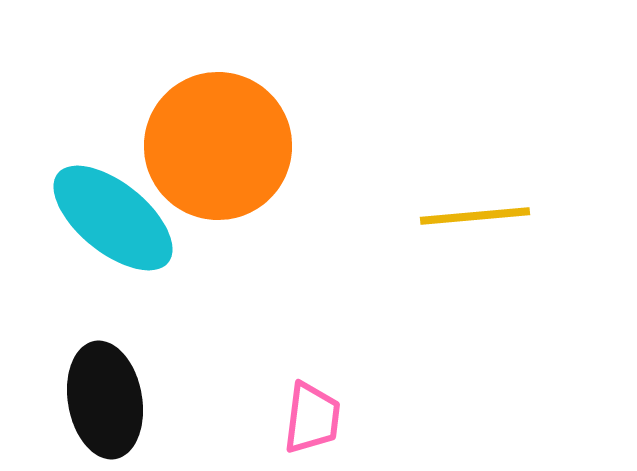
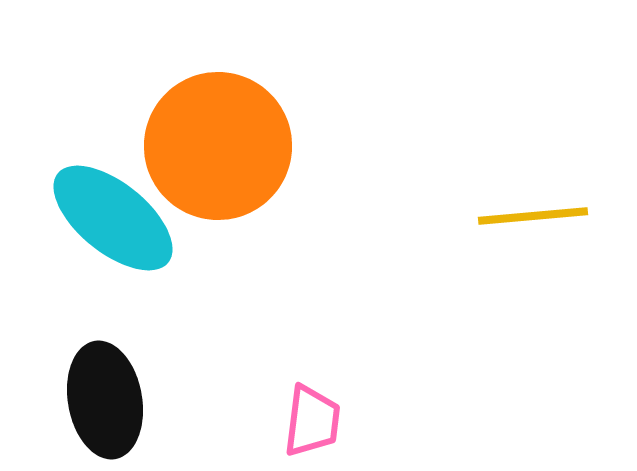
yellow line: moved 58 px right
pink trapezoid: moved 3 px down
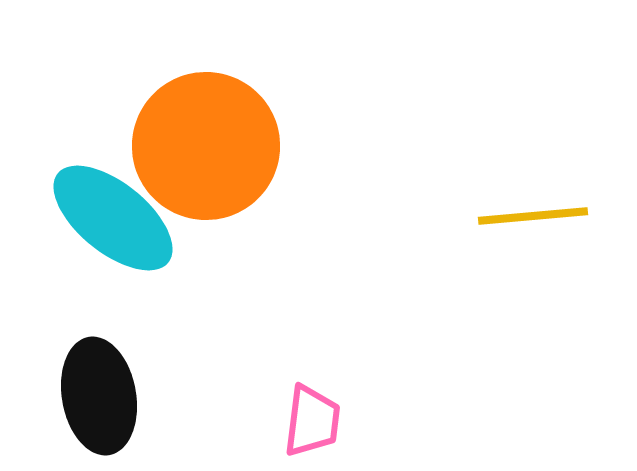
orange circle: moved 12 px left
black ellipse: moved 6 px left, 4 px up
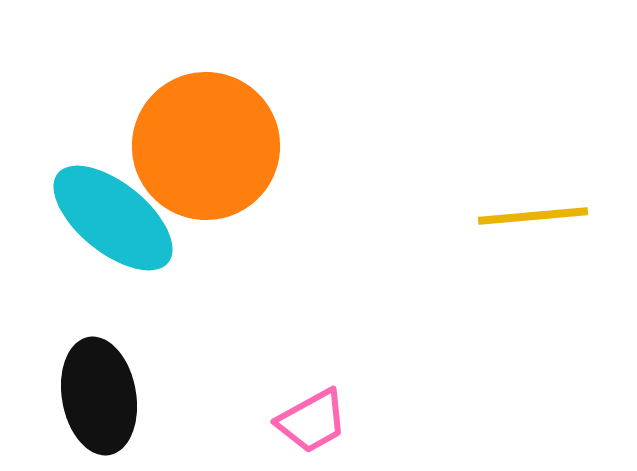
pink trapezoid: rotated 54 degrees clockwise
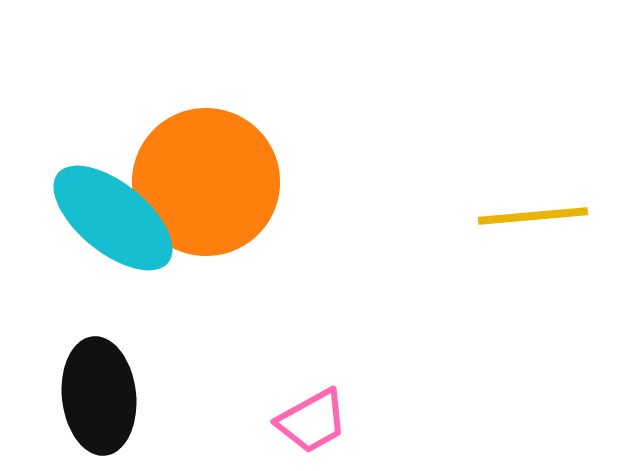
orange circle: moved 36 px down
black ellipse: rotated 4 degrees clockwise
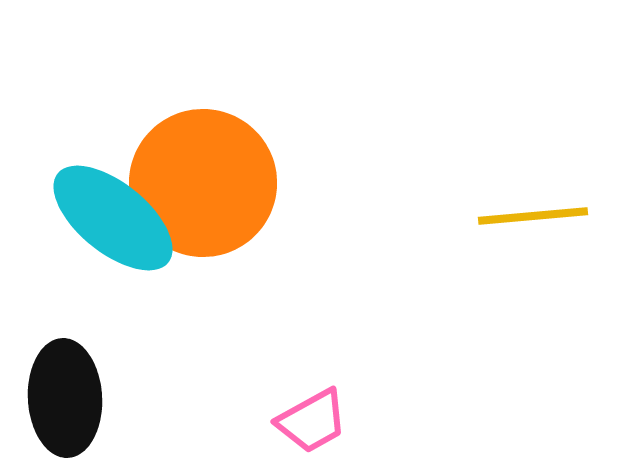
orange circle: moved 3 px left, 1 px down
black ellipse: moved 34 px left, 2 px down; rotated 3 degrees clockwise
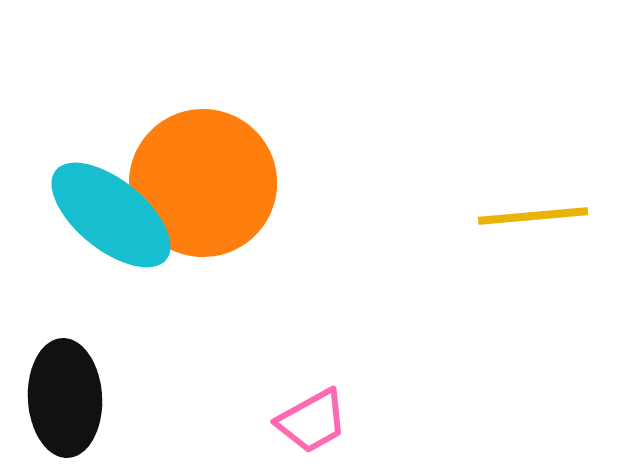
cyan ellipse: moved 2 px left, 3 px up
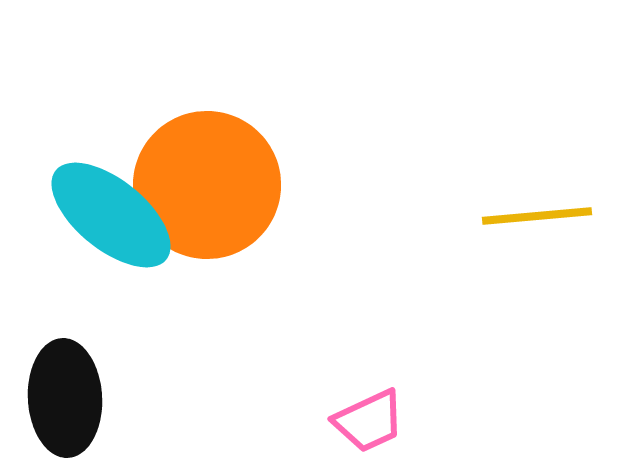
orange circle: moved 4 px right, 2 px down
yellow line: moved 4 px right
pink trapezoid: moved 57 px right; rotated 4 degrees clockwise
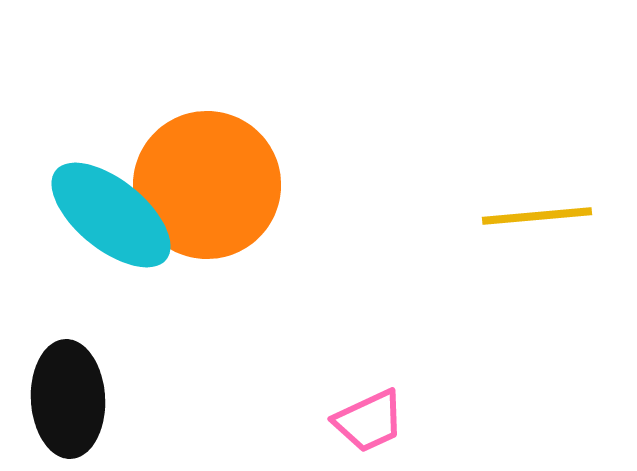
black ellipse: moved 3 px right, 1 px down
